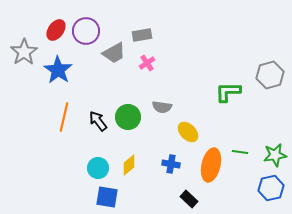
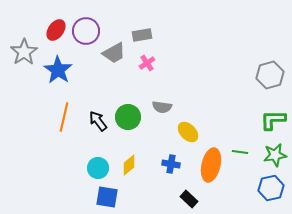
green L-shape: moved 45 px right, 28 px down
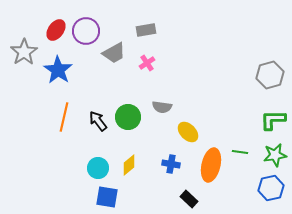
gray rectangle: moved 4 px right, 5 px up
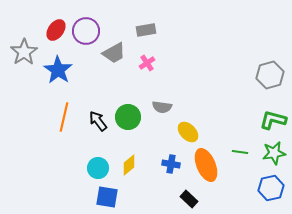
green L-shape: rotated 16 degrees clockwise
green star: moved 1 px left, 2 px up
orange ellipse: moved 5 px left; rotated 36 degrees counterclockwise
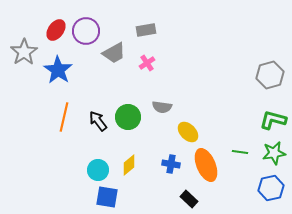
cyan circle: moved 2 px down
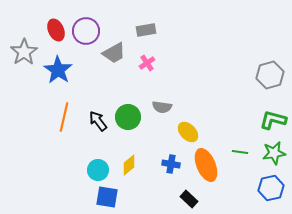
red ellipse: rotated 60 degrees counterclockwise
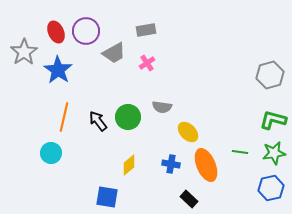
red ellipse: moved 2 px down
cyan circle: moved 47 px left, 17 px up
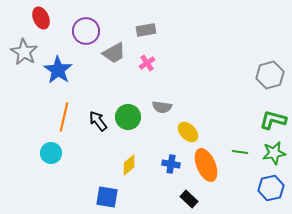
red ellipse: moved 15 px left, 14 px up
gray star: rotated 8 degrees counterclockwise
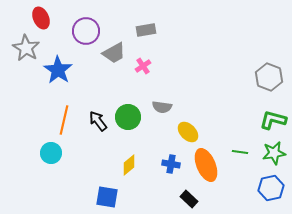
gray star: moved 2 px right, 4 px up
pink cross: moved 4 px left, 3 px down
gray hexagon: moved 1 px left, 2 px down; rotated 24 degrees counterclockwise
orange line: moved 3 px down
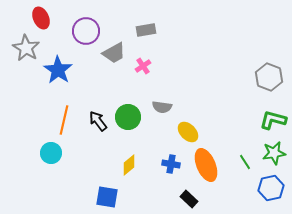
green line: moved 5 px right, 10 px down; rotated 49 degrees clockwise
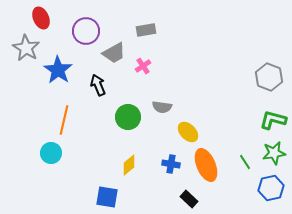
black arrow: moved 36 px up; rotated 15 degrees clockwise
